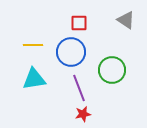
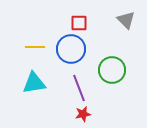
gray triangle: rotated 12 degrees clockwise
yellow line: moved 2 px right, 2 px down
blue circle: moved 3 px up
cyan triangle: moved 4 px down
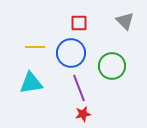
gray triangle: moved 1 px left, 1 px down
blue circle: moved 4 px down
green circle: moved 4 px up
cyan triangle: moved 3 px left
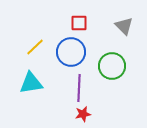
gray triangle: moved 1 px left, 5 px down
yellow line: rotated 42 degrees counterclockwise
blue circle: moved 1 px up
purple line: rotated 24 degrees clockwise
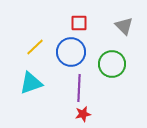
green circle: moved 2 px up
cyan triangle: rotated 10 degrees counterclockwise
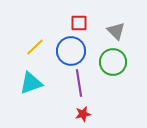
gray triangle: moved 8 px left, 5 px down
blue circle: moved 1 px up
green circle: moved 1 px right, 2 px up
purple line: moved 5 px up; rotated 12 degrees counterclockwise
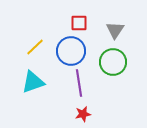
gray triangle: moved 1 px left, 1 px up; rotated 18 degrees clockwise
cyan triangle: moved 2 px right, 1 px up
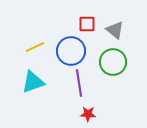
red square: moved 8 px right, 1 px down
gray triangle: rotated 24 degrees counterclockwise
yellow line: rotated 18 degrees clockwise
red star: moved 5 px right; rotated 14 degrees clockwise
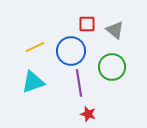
green circle: moved 1 px left, 5 px down
red star: rotated 14 degrees clockwise
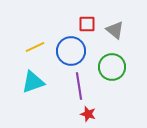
purple line: moved 3 px down
